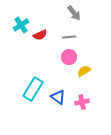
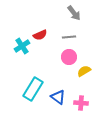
cyan cross: moved 1 px right, 21 px down
pink cross: moved 1 px left, 1 px down; rotated 16 degrees clockwise
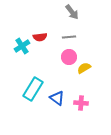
gray arrow: moved 2 px left, 1 px up
red semicircle: moved 2 px down; rotated 16 degrees clockwise
yellow semicircle: moved 3 px up
blue triangle: moved 1 px left, 1 px down
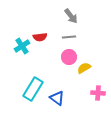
gray arrow: moved 1 px left, 4 px down
pink cross: moved 17 px right, 10 px up
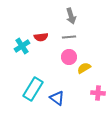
gray arrow: rotated 21 degrees clockwise
red semicircle: moved 1 px right
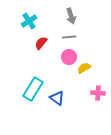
red semicircle: moved 6 px down; rotated 136 degrees clockwise
cyan cross: moved 7 px right, 25 px up
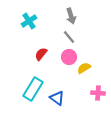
gray line: rotated 56 degrees clockwise
red semicircle: moved 11 px down
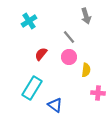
gray arrow: moved 15 px right
yellow semicircle: moved 2 px right, 2 px down; rotated 128 degrees clockwise
cyan rectangle: moved 1 px left, 1 px up
blue triangle: moved 2 px left, 7 px down
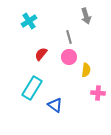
gray line: rotated 24 degrees clockwise
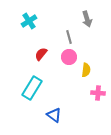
gray arrow: moved 1 px right, 3 px down
blue triangle: moved 1 px left, 10 px down
